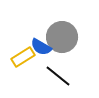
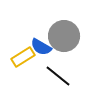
gray circle: moved 2 px right, 1 px up
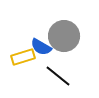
yellow rectangle: rotated 15 degrees clockwise
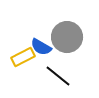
gray circle: moved 3 px right, 1 px down
yellow rectangle: rotated 10 degrees counterclockwise
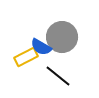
gray circle: moved 5 px left
yellow rectangle: moved 3 px right
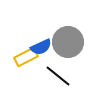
gray circle: moved 6 px right, 5 px down
blue semicircle: rotated 55 degrees counterclockwise
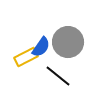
blue semicircle: rotated 30 degrees counterclockwise
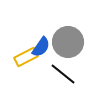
black line: moved 5 px right, 2 px up
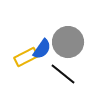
blue semicircle: moved 1 px right, 2 px down
